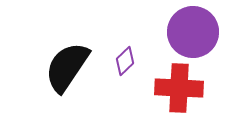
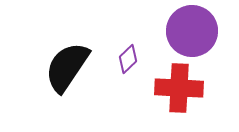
purple circle: moved 1 px left, 1 px up
purple diamond: moved 3 px right, 2 px up
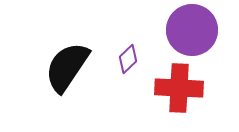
purple circle: moved 1 px up
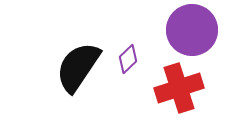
black semicircle: moved 11 px right
red cross: rotated 21 degrees counterclockwise
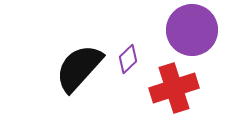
black semicircle: moved 1 px right, 1 px down; rotated 8 degrees clockwise
red cross: moved 5 px left
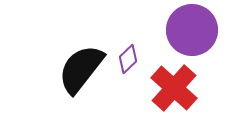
black semicircle: moved 2 px right, 1 px down; rotated 4 degrees counterclockwise
red cross: rotated 30 degrees counterclockwise
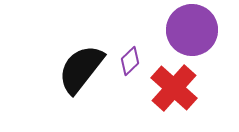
purple diamond: moved 2 px right, 2 px down
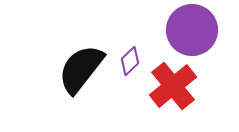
red cross: moved 1 px left, 2 px up; rotated 9 degrees clockwise
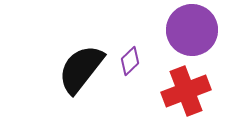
red cross: moved 13 px right, 5 px down; rotated 18 degrees clockwise
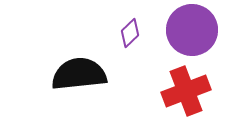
purple diamond: moved 28 px up
black semicircle: moved 2 px left, 5 px down; rotated 46 degrees clockwise
